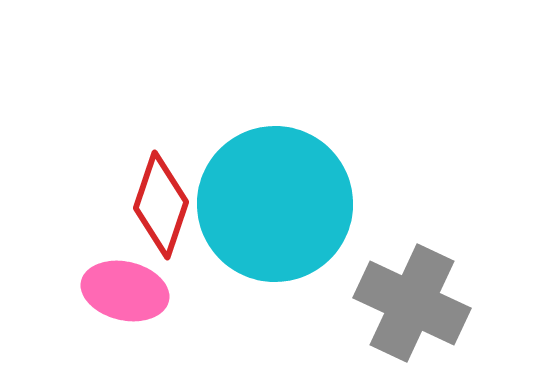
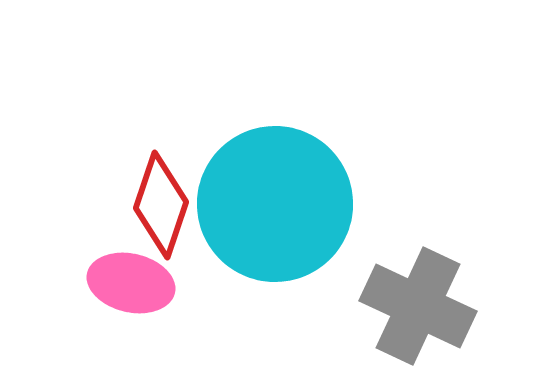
pink ellipse: moved 6 px right, 8 px up
gray cross: moved 6 px right, 3 px down
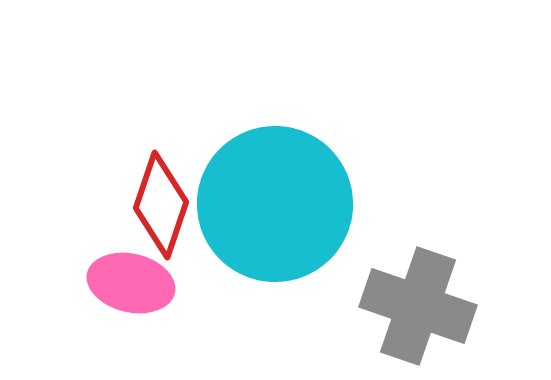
gray cross: rotated 6 degrees counterclockwise
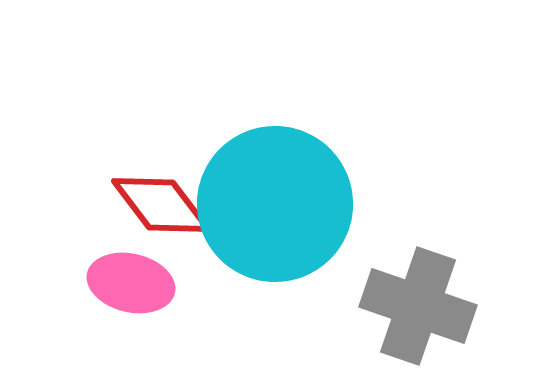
red diamond: rotated 56 degrees counterclockwise
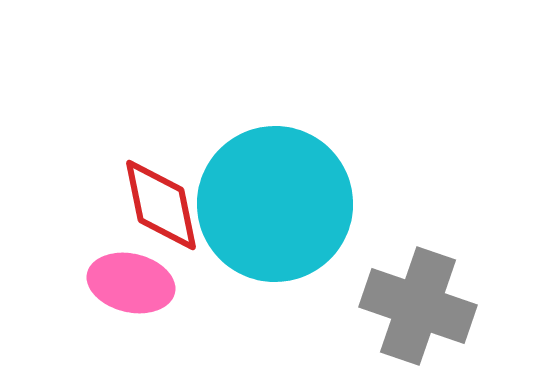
red diamond: rotated 26 degrees clockwise
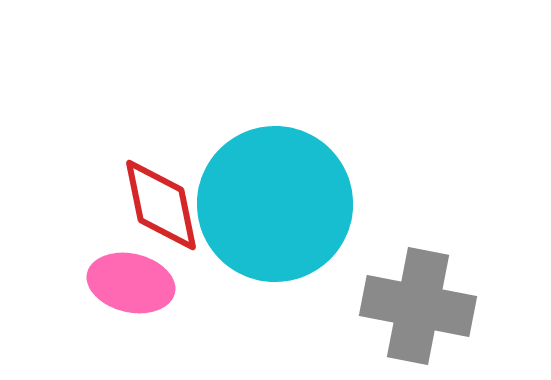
gray cross: rotated 8 degrees counterclockwise
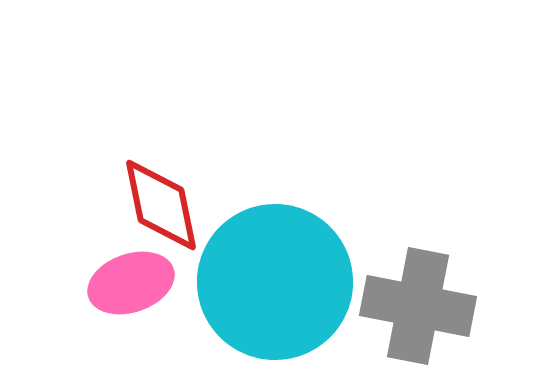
cyan circle: moved 78 px down
pink ellipse: rotated 32 degrees counterclockwise
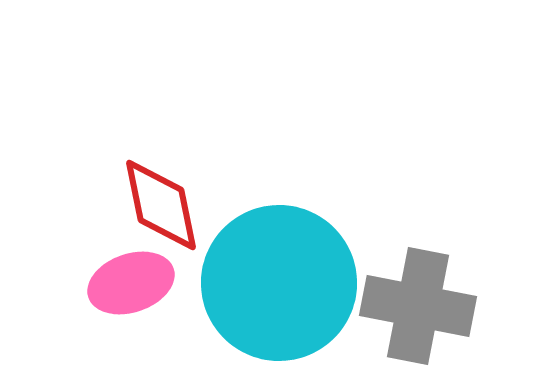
cyan circle: moved 4 px right, 1 px down
